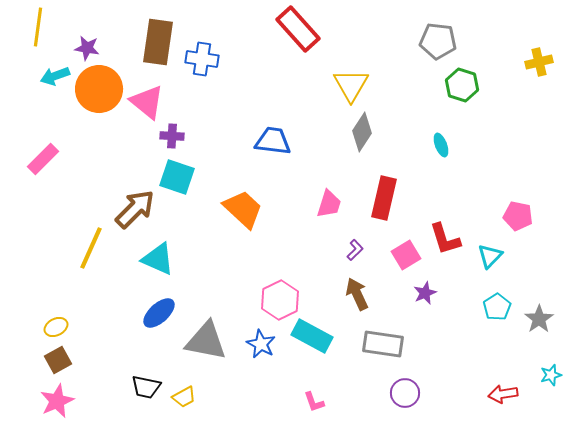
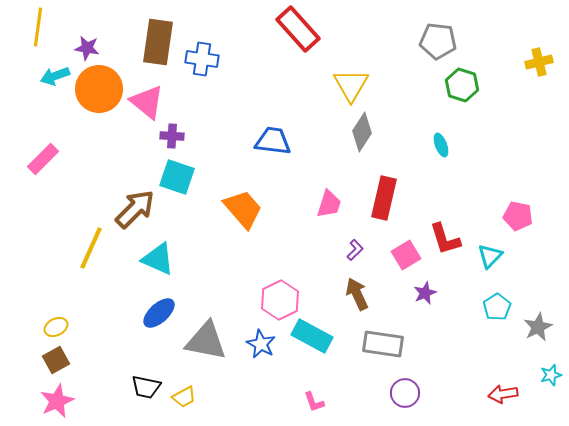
orange trapezoid at (243, 209): rotated 6 degrees clockwise
gray star at (539, 319): moved 1 px left, 8 px down; rotated 8 degrees clockwise
brown square at (58, 360): moved 2 px left
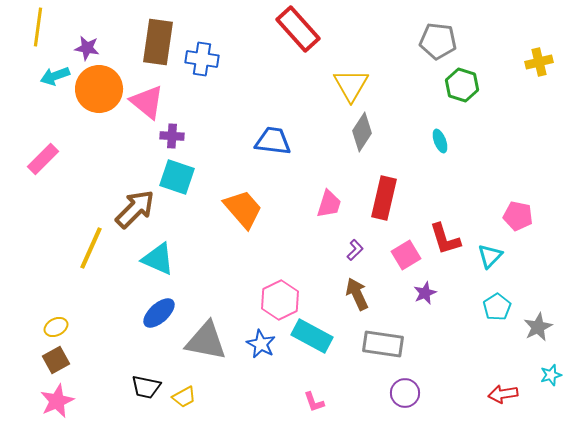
cyan ellipse at (441, 145): moved 1 px left, 4 px up
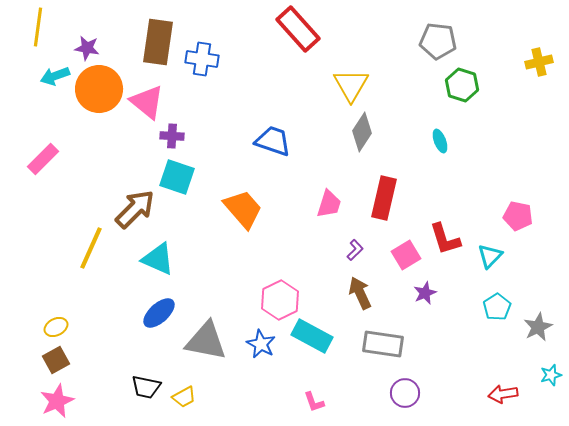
blue trapezoid at (273, 141): rotated 12 degrees clockwise
brown arrow at (357, 294): moved 3 px right, 1 px up
